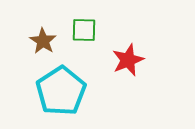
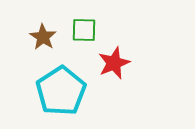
brown star: moved 4 px up
red star: moved 14 px left, 3 px down
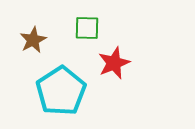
green square: moved 3 px right, 2 px up
brown star: moved 10 px left, 3 px down; rotated 12 degrees clockwise
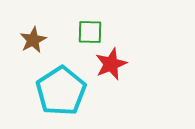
green square: moved 3 px right, 4 px down
red star: moved 3 px left, 1 px down
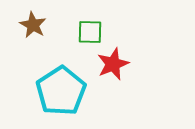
brown star: moved 15 px up; rotated 16 degrees counterclockwise
red star: moved 2 px right
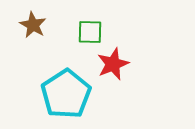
cyan pentagon: moved 5 px right, 3 px down
